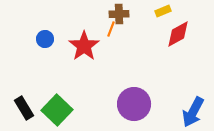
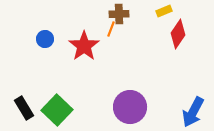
yellow rectangle: moved 1 px right
red diamond: rotated 28 degrees counterclockwise
purple circle: moved 4 px left, 3 px down
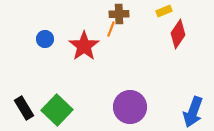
blue arrow: rotated 8 degrees counterclockwise
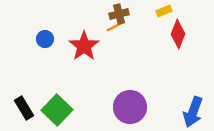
brown cross: rotated 12 degrees counterclockwise
orange line: moved 3 px right, 2 px up; rotated 42 degrees clockwise
red diamond: rotated 12 degrees counterclockwise
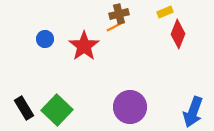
yellow rectangle: moved 1 px right, 1 px down
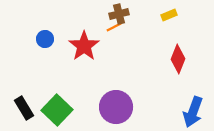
yellow rectangle: moved 4 px right, 3 px down
red diamond: moved 25 px down
purple circle: moved 14 px left
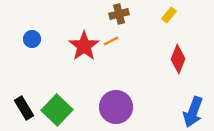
yellow rectangle: rotated 28 degrees counterclockwise
orange line: moved 3 px left, 14 px down
blue circle: moved 13 px left
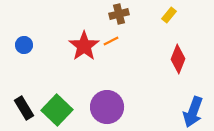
blue circle: moved 8 px left, 6 px down
purple circle: moved 9 px left
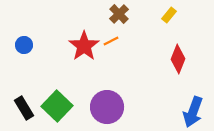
brown cross: rotated 30 degrees counterclockwise
green square: moved 4 px up
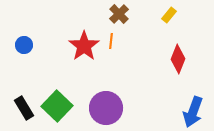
orange line: rotated 56 degrees counterclockwise
purple circle: moved 1 px left, 1 px down
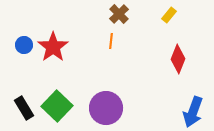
red star: moved 31 px left, 1 px down
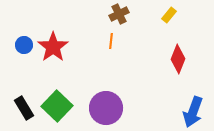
brown cross: rotated 18 degrees clockwise
